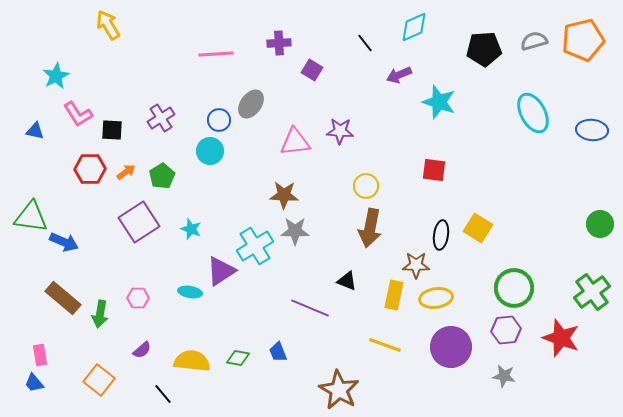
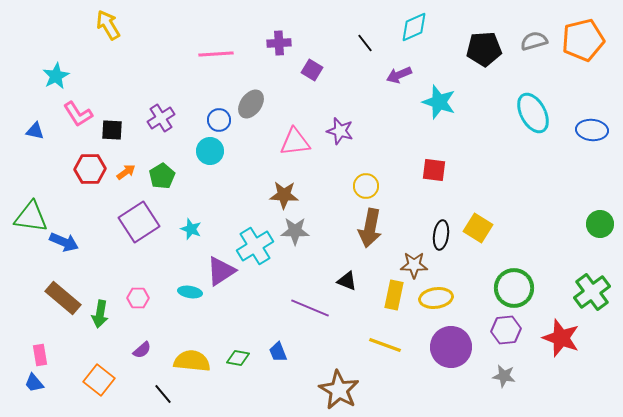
purple star at (340, 131): rotated 12 degrees clockwise
brown star at (416, 265): moved 2 px left
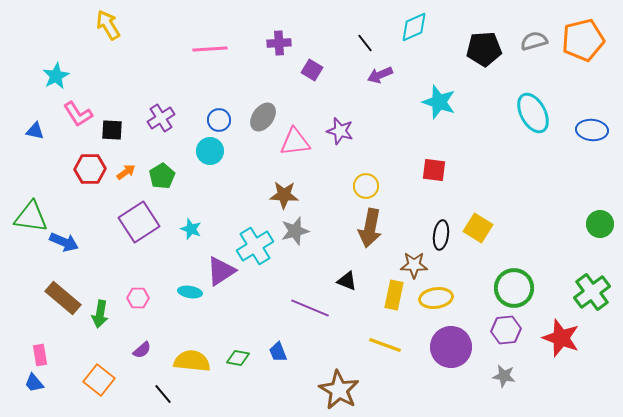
pink line at (216, 54): moved 6 px left, 5 px up
purple arrow at (399, 75): moved 19 px left
gray ellipse at (251, 104): moved 12 px right, 13 px down
gray star at (295, 231): rotated 16 degrees counterclockwise
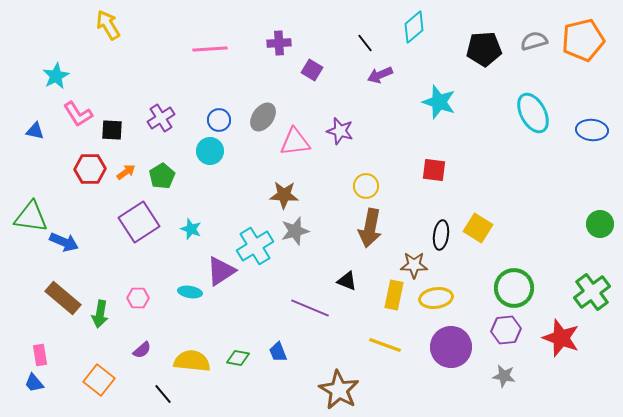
cyan diamond at (414, 27): rotated 16 degrees counterclockwise
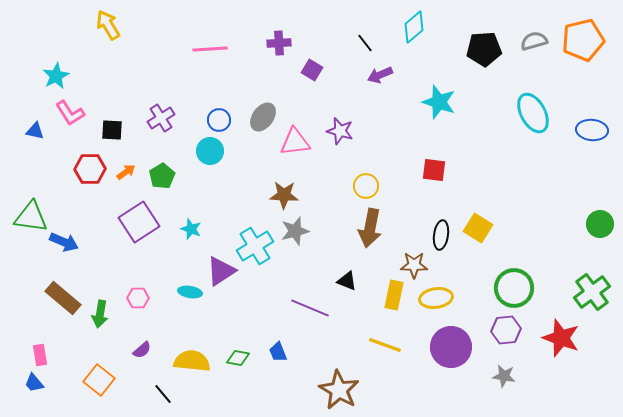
pink L-shape at (78, 114): moved 8 px left, 1 px up
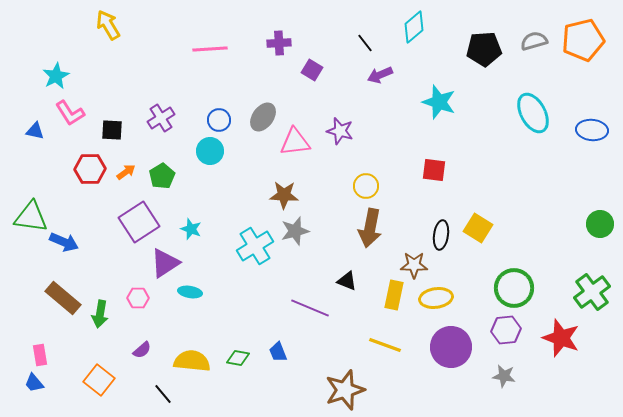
purple triangle at (221, 271): moved 56 px left, 8 px up
brown star at (339, 390): moved 6 px right; rotated 24 degrees clockwise
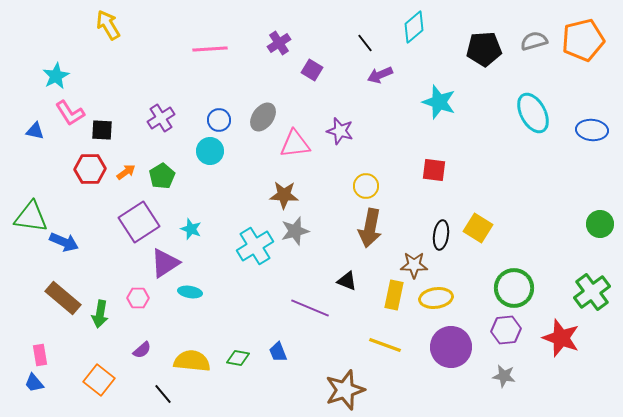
purple cross at (279, 43): rotated 30 degrees counterclockwise
black square at (112, 130): moved 10 px left
pink triangle at (295, 142): moved 2 px down
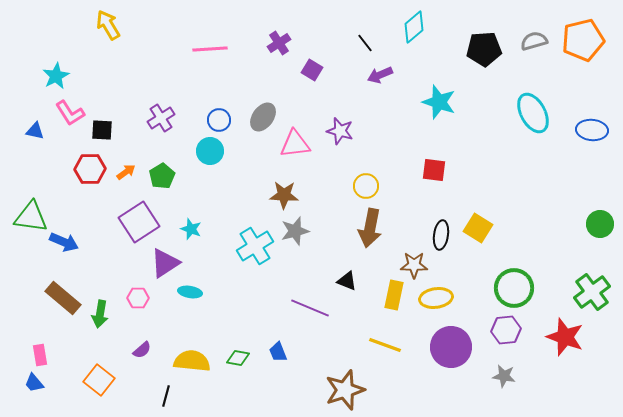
red star at (561, 338): moved 4 px right, 1 px up
black line at (163, 394): moved 3 px right, 2 px down; rotated 55 degrees clockwise
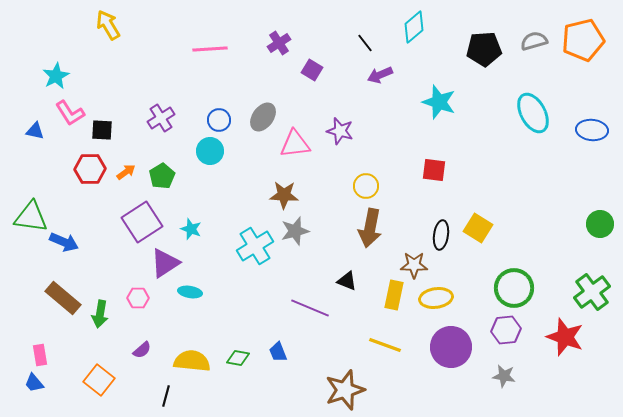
purple square at (139, 222): moved 3 px right
